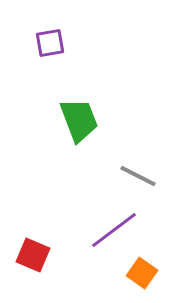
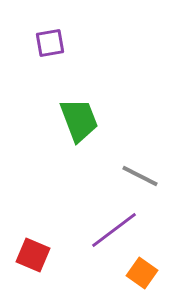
gray line: moved 2 px right
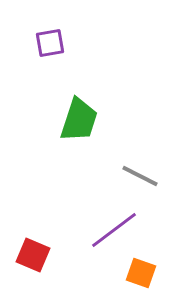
green trapezoid: rotated 39 degrees clockwise
orange square: moved 1 px left; rotated 16 degrees counterclockwise
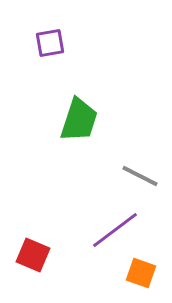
purple line: moved 1 px right
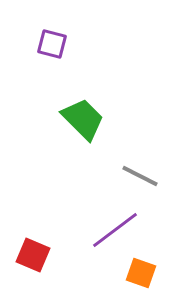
purple square: moved 2 px right, 1 px down; rotated 24 degrees clockwise
green trapezoid: moved 4 px right, 1 px up; rotated 63 degrees counterclockwise
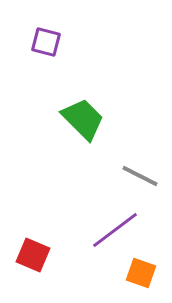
purple square: moved 6 px left, 2 px up
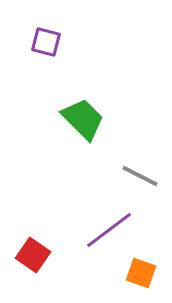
purple line: moved 6 px left
red square: rotated 12 degrees clockwise
